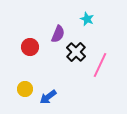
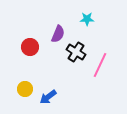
cyan star: rotated 24 degrees counterclockwise
black cross: rotated 12 degrees counterclockwise
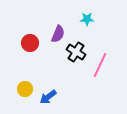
red circle: moved 4 px up
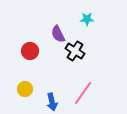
purple semicircle: rotated 132 degrees clockwise
red circle: moved 8 px down
black cross: moved 1 px left, 1 px up
pink line: moved 17 px left, 28 px down; rotated 10 degrees clockwise
blue arrow: moved 4 px right, 5 px down; rotated 66 degrees counterclockwise
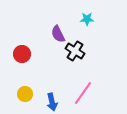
red circle: moved 8 px left, 3 px down
yellow circle: moved 5 px down
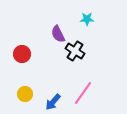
blue arrow: moved 1 px right; rotated 54 degrees clockwise
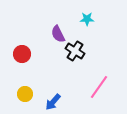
pink line: moved 16 px right, 6 px up
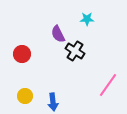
pink line: moved 9 px right, 2 px up
yellow circle: moved 2 px down
blue arrow: rotated 48 degrees counterclockwise
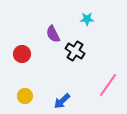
purple semicircle: moved 5 px left
blue arrow: moved 9 px right, 1 px up; rotated 54 degrees clockwise
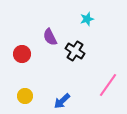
cyan star: rotated 16 degrees counterclockwise
purple semicircle: moved 3 px left, 3 px down
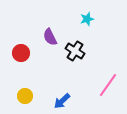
red circle: moved 1 px left, 1 px up
